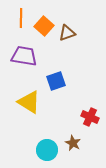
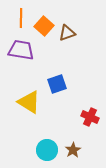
purple trapezoid: moved 3 px left, 6 px up
blue square: moved 1 px right, 3 px down
brown star: moved 7 px down; rotated 14 degrees clockwise
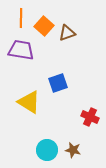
blue square: moved 1 px right, 1 px up
brown star: rotated 28 degrees counterclockwise
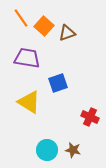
orange line: rotated 36 degrees counterclockwise
purple trapezoid: moved 6 px right, 8 px down
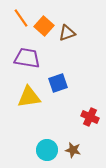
yellow triangle: moved 5 px up; rotated 40 degrees counterclockwise
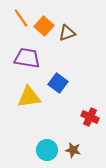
blue square: rotated 36 degrees counterclockwise
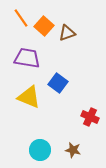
yellow triangle: rotated 30 degrees clockwise
cyan circle: moved 7 px left
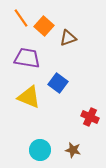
brown triangle: moved 1 px right, 5 px down
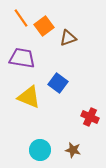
orange square: rotated 12 degrees clockwise
purple trapezoid: moved 5 px left
